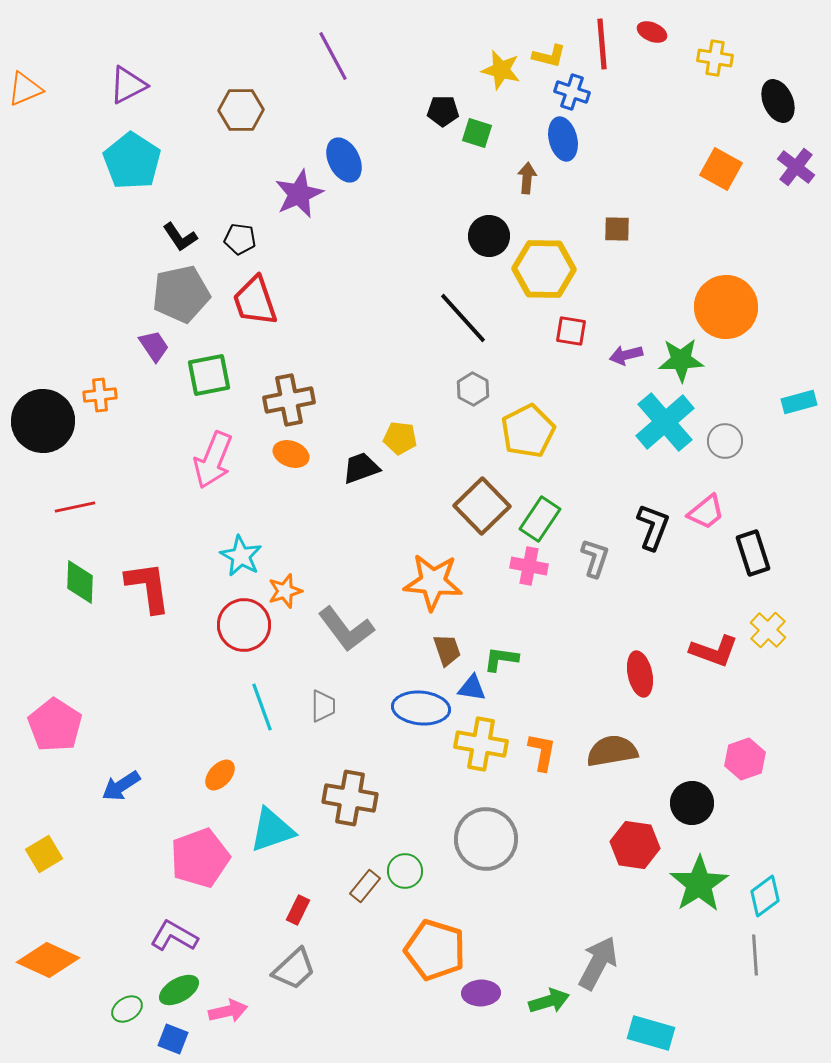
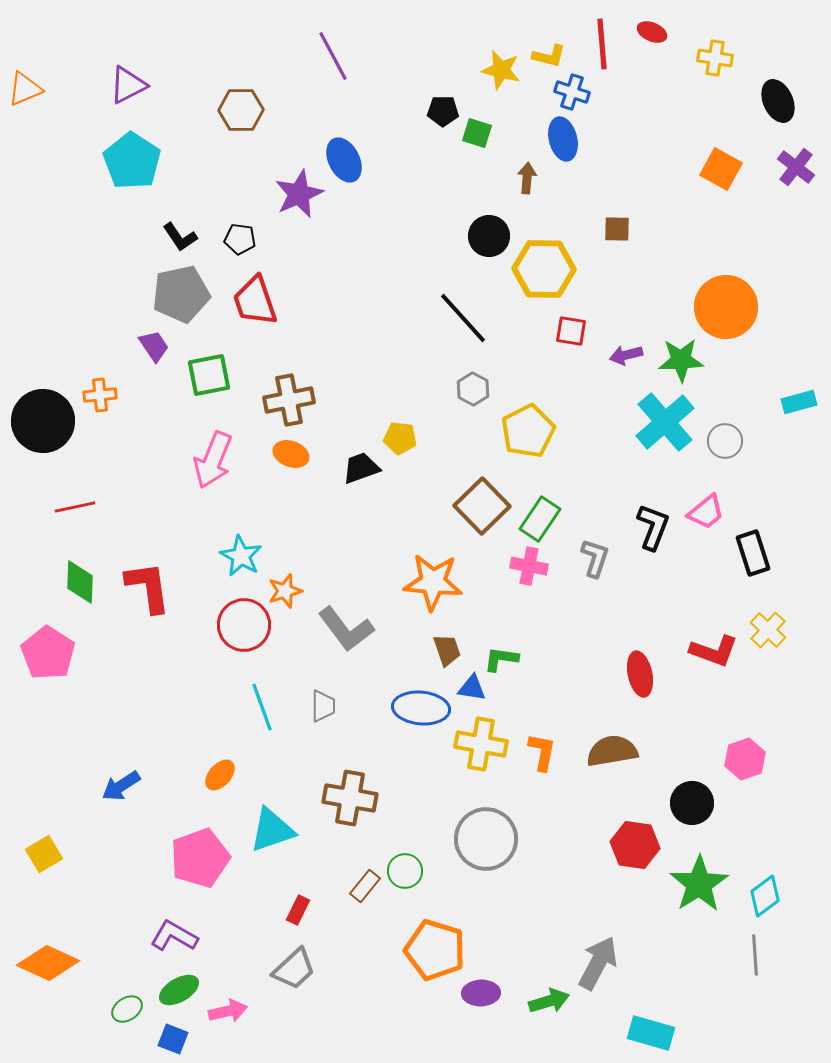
pink pentagon at (55, 725): moved 7 px left, 72 px up
orange diamond at (48, 960): moved 3 px down
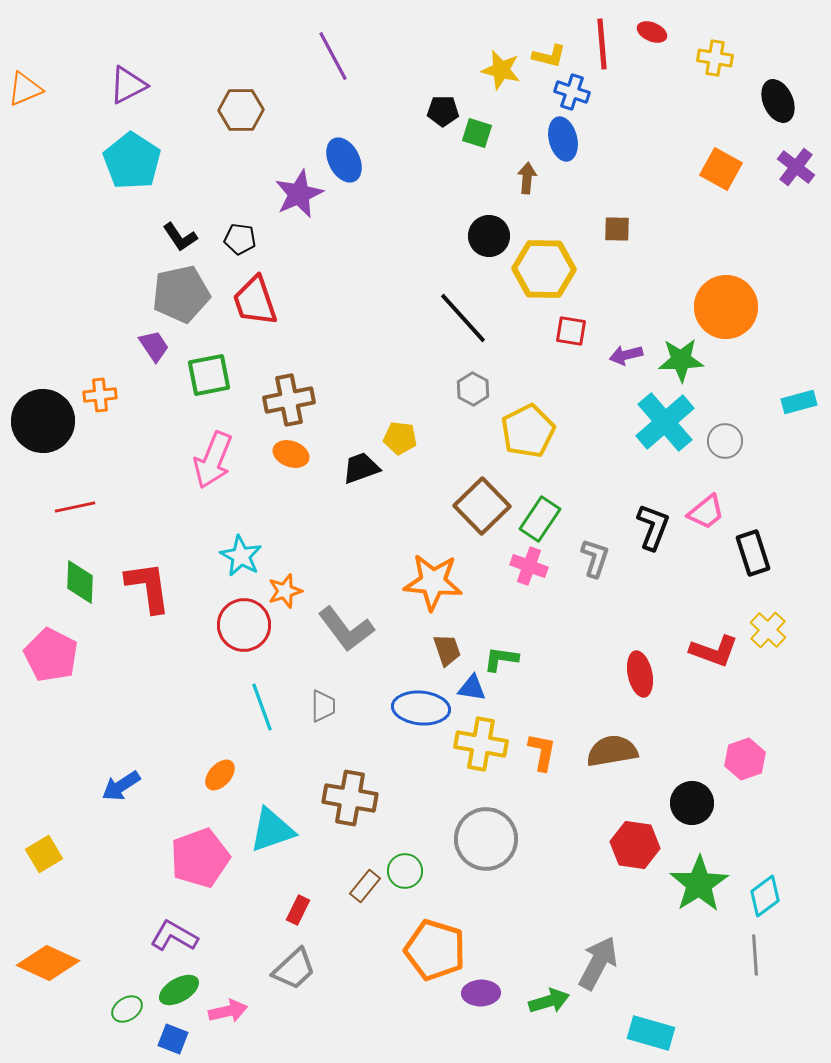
pink cross at (529, 566): rotated 9 degrees clockwise
pink pentagon at (48, 653): moved 3 px right, 2 px down; rotated 6 degrees counterclockwise
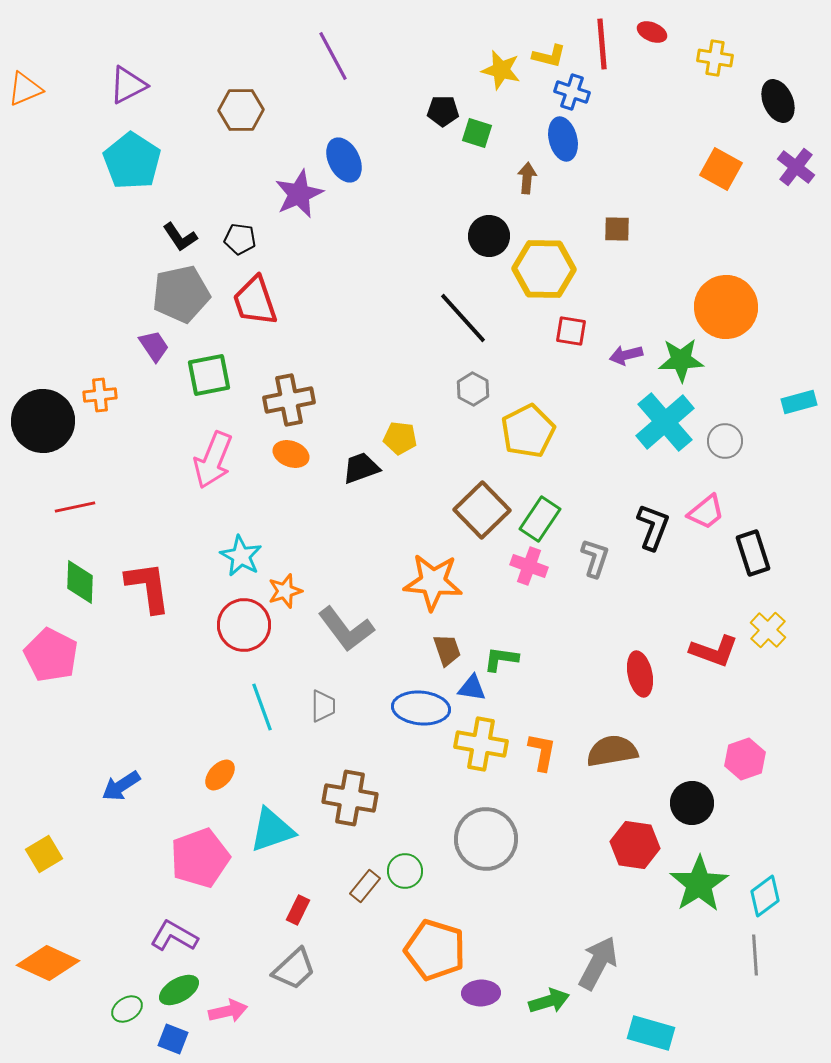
brown square at (482, 506): moved 4 px down
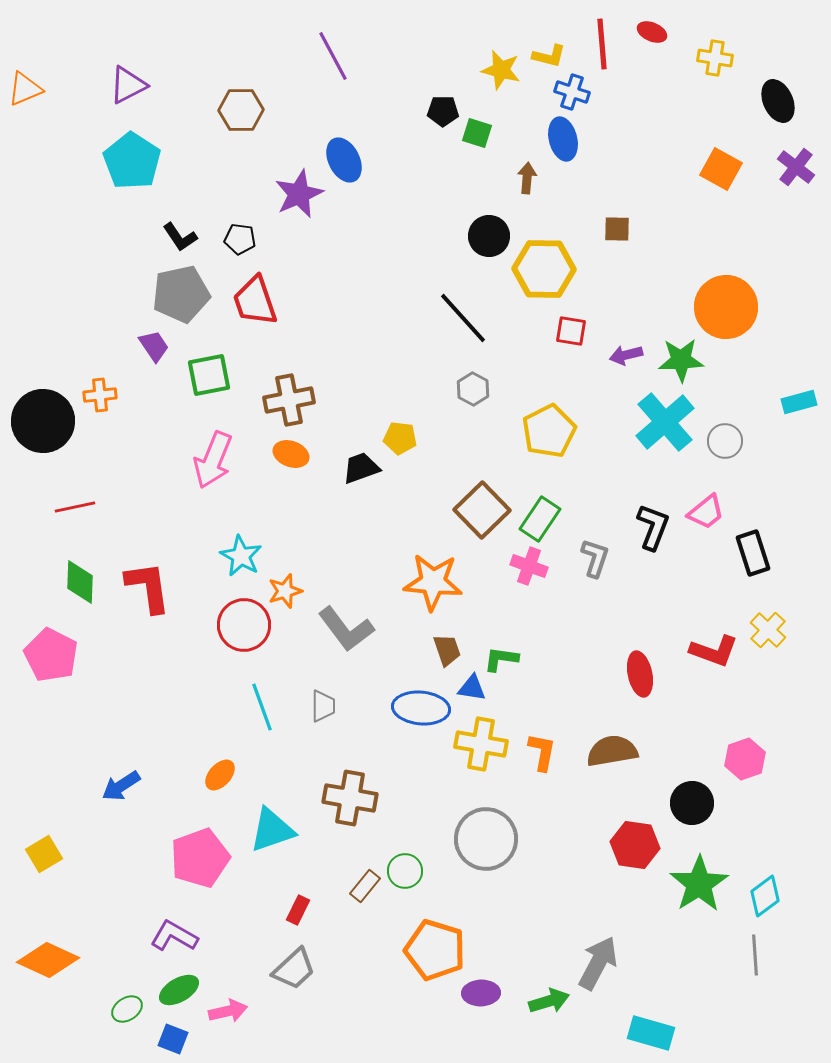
yellow pentagon at (528, 431): moved 21 px right
orange diamond at (48, 963): moved 3 px up
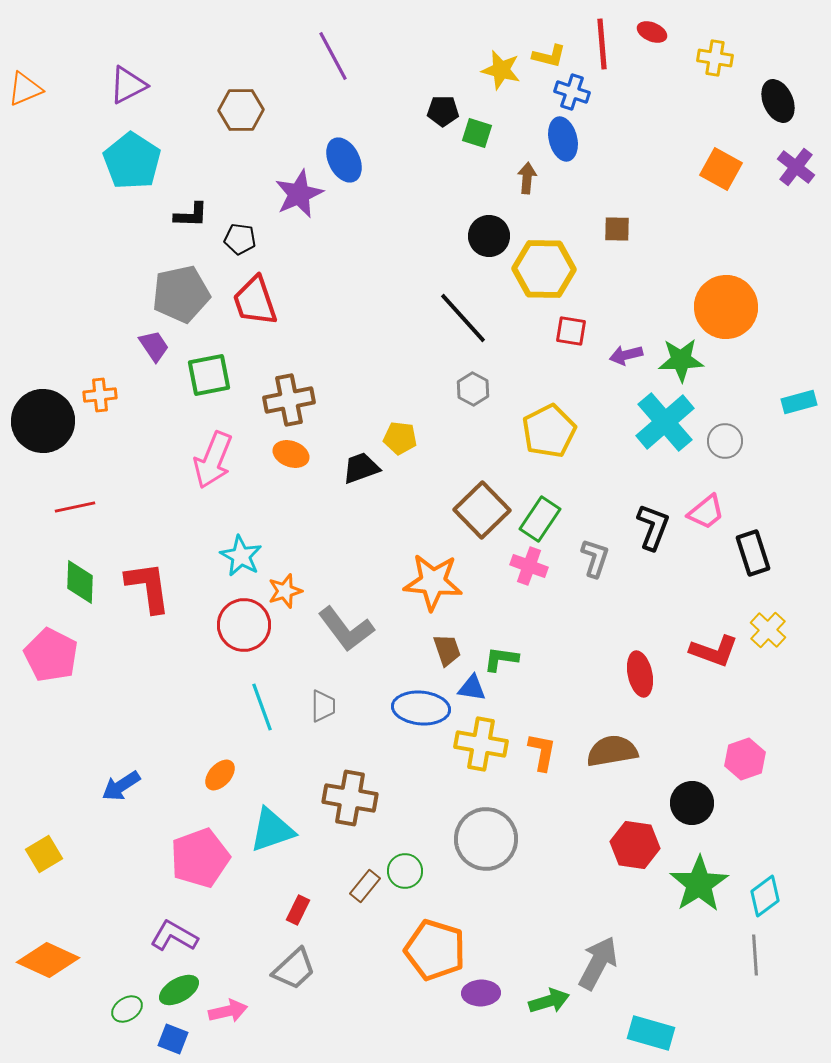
black L-shape at (180, 237): moved 11 px right, 22 px up; rotated 54 degrees counterclockwise
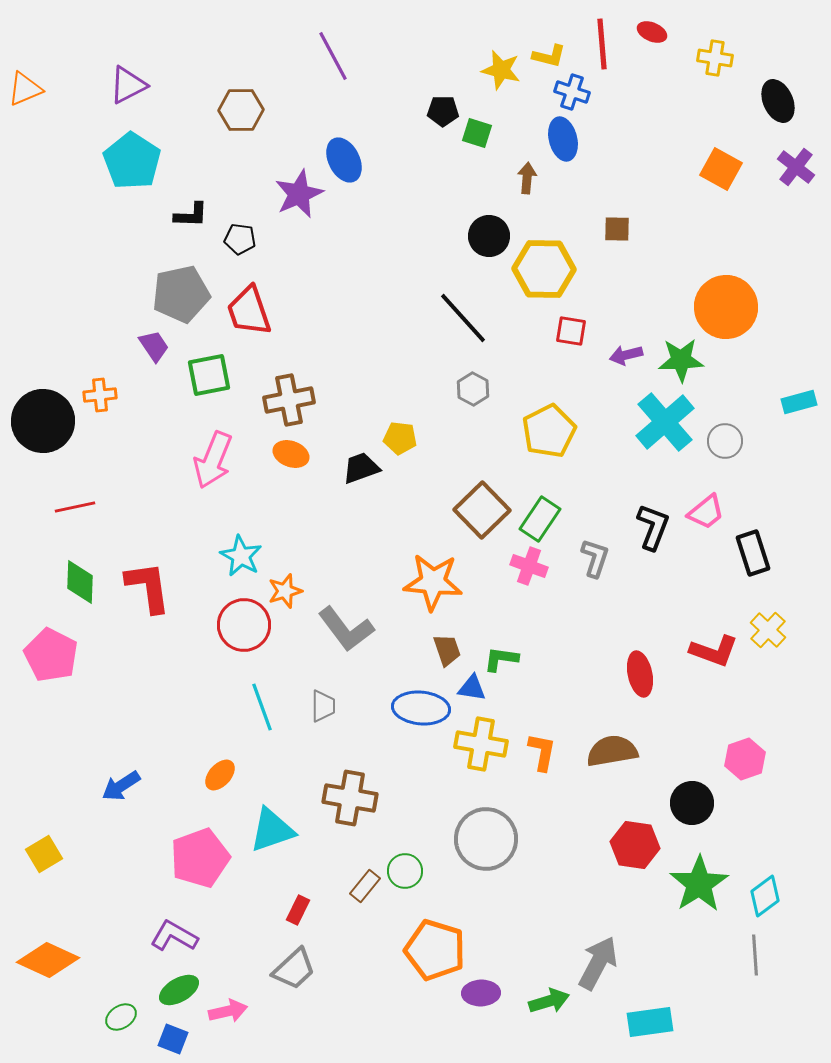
red trapezoid at (255, 301): moved 6 px left, 10 px down
green ellipse at (127, 1009): moved 6 px left, 8 px down
cyan rectangle at (651, 1033): moved 1 px left, 11 px up; rotated 24 degrees counterclockwise
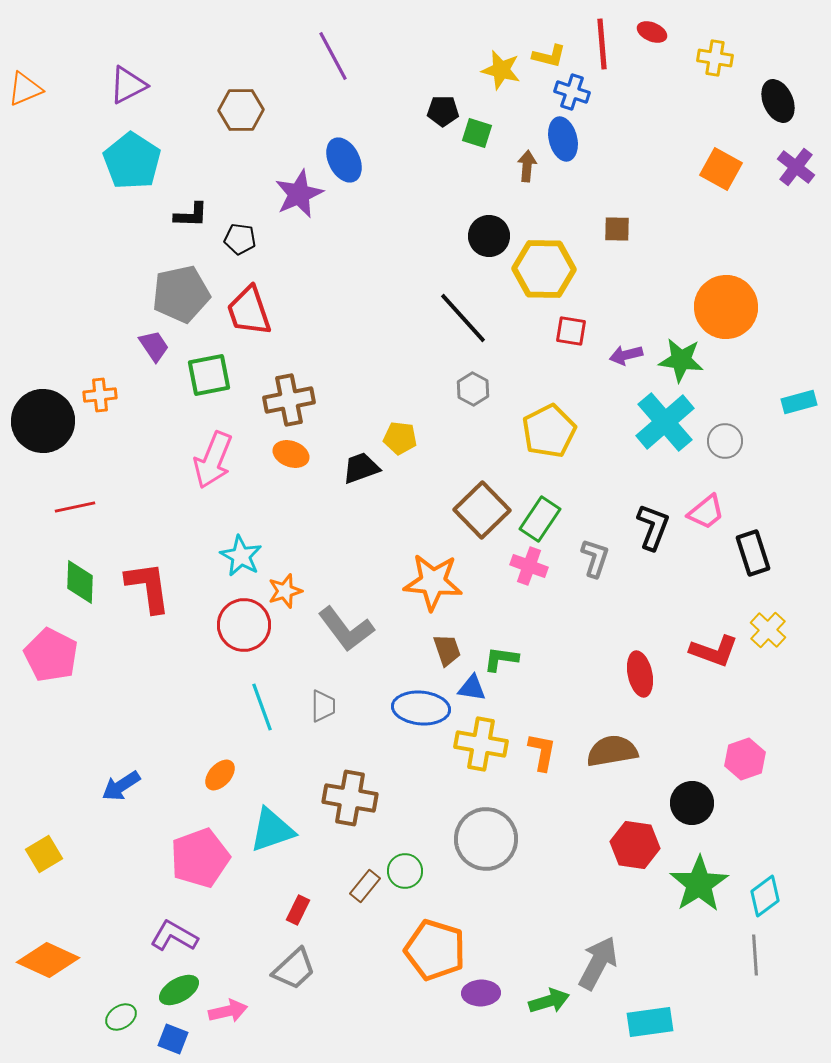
brown arrow at (527, 178): moved 12 px up
green star at (681, 360): rotated 9 degrees clockwise
